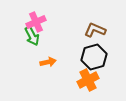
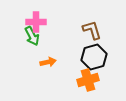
pink cross: rotated 24 degrees clockwise
brown L-shape: moved 3 px left; rotated 50 degrees clockwise
orange cross: rotated 10 degrees clockwise
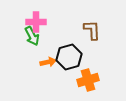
brown L-shape: rotated 15 degrees clockwise
black hexagon: moved 25 px left
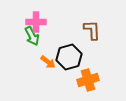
orange arrow: rotated 49 degrees clockwise
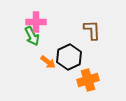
black hexagon: rotated 10 degrees counterclockwise
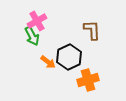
pink cross: moved 1 px right, 1 px up; rotated 30 degrees counterclockwise
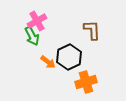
orange cross: moved 2 px left, 2 px down
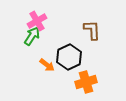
green arrow: rotated 120 degrees counterclockwise
orange arrow: moved 1 px left, 3 px down
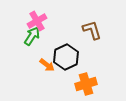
brown L-shape: rotated 15 degrees counterclockwise
black hexagon: moved 3 px left
orange cross: moved 2 px down
